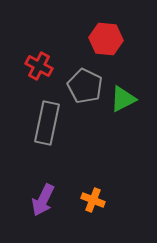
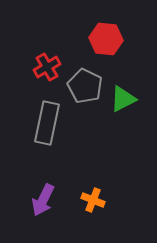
red cross: moved 8 px right, 1 px down; rotated 32 degrees clockwise
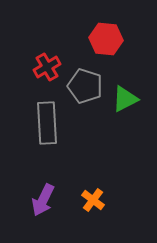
gray pentagon: rotated 8 degrees counterclockwise
green triangle: moved 2 px right
gray rectangle: rotated 15 degrees counterclockwise
orange cross: rotated 15 degrees clockwise
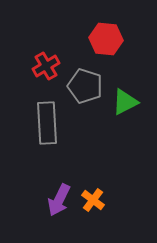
red cross: moved 1 px left, 1 px up
green triangle: moved 3 px down
purple arrow: moved 16 px right
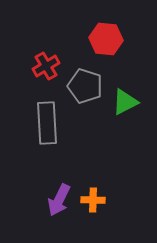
orange cross: rotated 35 degrees counterclockwise
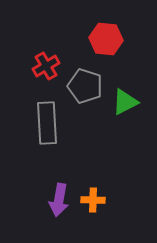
purple arrow: rotated 16 degrees counterclockwise
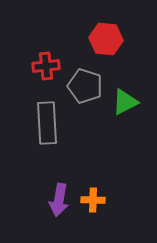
red cross: rotated 24 degrees clockwise
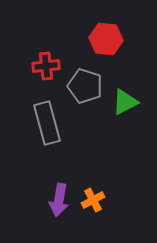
gray rectangle: rotated 12 degrees counterclockwise
orange cross: rotated 30 degrees counterclockwise
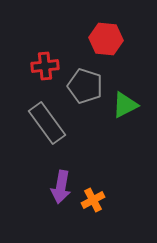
red cross: moved 1 px left
green triangle: moved 3 px down
gray rectangle: rotated 21 degrees counterclockwise
purple arrow: moved 2 px right, 13 px up
